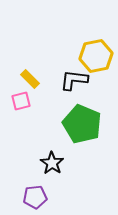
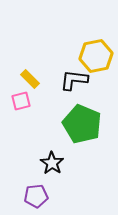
purple pentagon: moved 1 px right, 1 px up
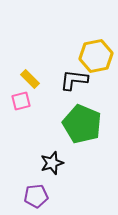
black star: rotated 20 degrees clockwise
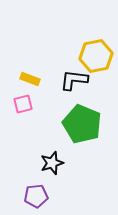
yellow rectangle: rotated 24 degrees counterclockwise
pink square: moved 2 px right, 3 px down
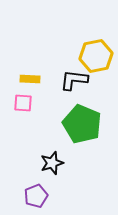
yellow rectangle: rotated 18 degrees counterclockwise
pink square: moved 1 px up; rotated 18 degrees clockwise
purple pentagon: rotated 15 degrees counterclockwise
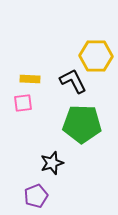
yellow hexagon: rotated 12 degrees clockwise
black L-shape: moved 1 px left, 1 px down; rotated 56 degrees clockwise
pink square: rotated 12 degrees counterclockwise
green pentagon: rotated 21 degrees counterclockwise
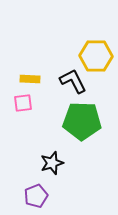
green pentagon: moved 3 px up
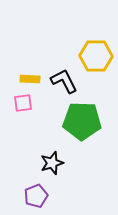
black L-shape: moved 9 px left
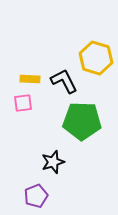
yellow hexagon: moved 2 px down; rotated 16 degrees clockwise
black star: moved 1 px right, 1 px up
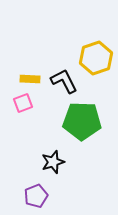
yellow hexagon: rotated 24 degrees clockwise
pink square: rotated 12 degrees counterclockwise
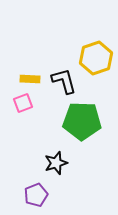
black L-shape: rotated 12 degrees clockwise
black star: moved 3 px right, 1 px down
purple pentagon: moved 1 px up
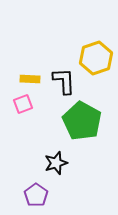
black L-shape: rotated 12 degrees clockwise
pink square: moved 1 px down
green pentagon: rotated 27 degrees clockwise
purple pentagon: rotated 15 degrees counterclockwise
